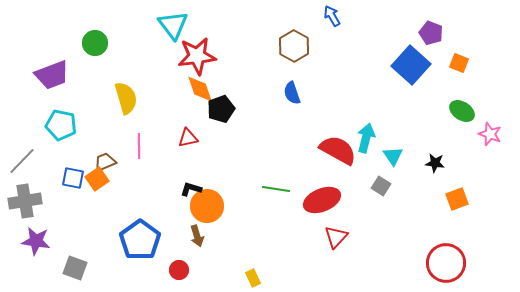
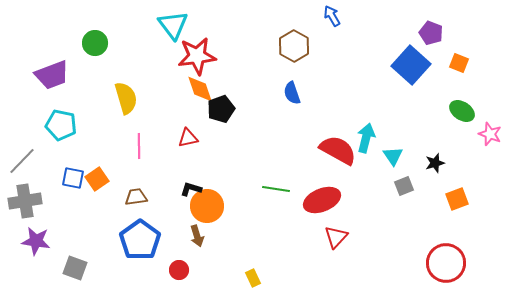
brown trapezoid at (105, 162): moved 31 px right, 35 px down; rotated 15 degrees clockwise
black star at (435, 163): rotated 24 degrees counterclockwise
gray square at (381, 186): moved 23 px right; rotated 36 degrees clockwise
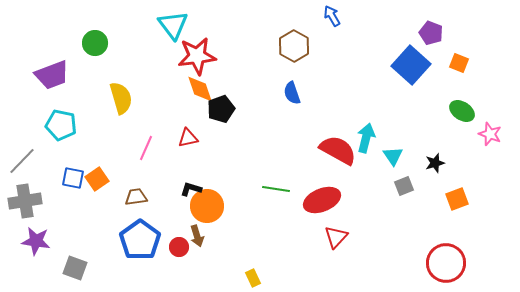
yellow semicircle at (126, 98): moved 5 px left
pink line at (139, 146): moved 7 px right, 2 px down; rotated 25 degrees clockwise
red circle at (179, 270): moved 23 px up
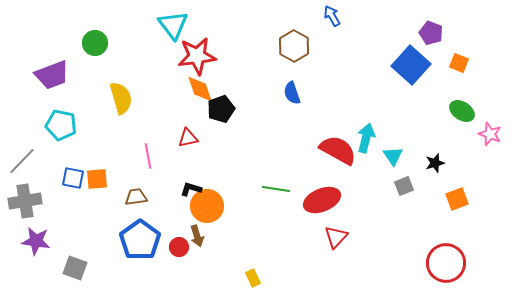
pink line at (146, 148): moved 2 px right, 8 px down; rotated 35 degrees counterclockwise
orange square at (97, 179): rotated 30 degrees clockwise
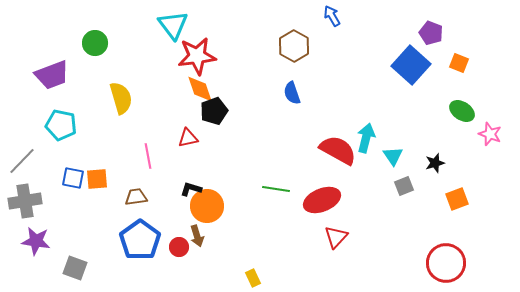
black pentagon at (221, 109): moved 7 px left, 2 px down
